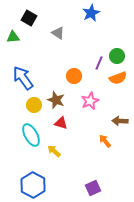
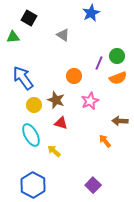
gray triangle: moved 5 px right, 2 px down
purple square: moved 3 px up; rotated 21 degrees counterclockwise
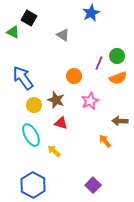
green triangle: moved 5 px up; rotated 32 degrees clockwise
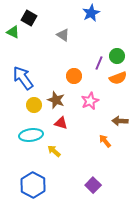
cyan ellipse: rotated 70 degrees counterclockwise
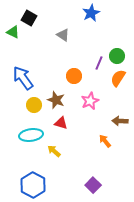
orange semicircle: rotated 144 degrees clockwise
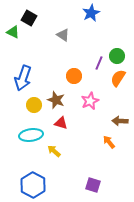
blue arrow: rotated 125 degrees counterclockwise
orange arrow: moved 4 px right, 1 px down
purple square: rotated 28 degrees counterclockwise
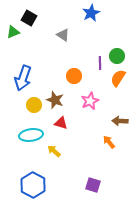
green triangle: rotated 48 degrees counterclockwise
purple line: moved 1 px right; rotated 24 degrees counterclockwise
brown star: moved 1 px left
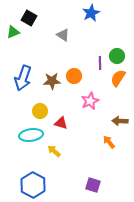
brown star: moved 3 px left, 19 px up; rotated 24 degrees counterclockwise
yellow circle: moved 6 px right, 6 px down
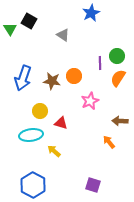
black square: moved 3 px down
green triangle: moved 3 px left, 3 px up; rotated 40 degrees counterclockwise
brown star: rotated 12 degrees clockwise
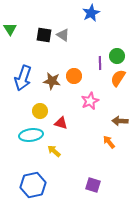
black square: moved 15 px right, 14 px down; rotated 21 degrees counterclockwise
blue hexagon: rotated 20 degrees clockwise
